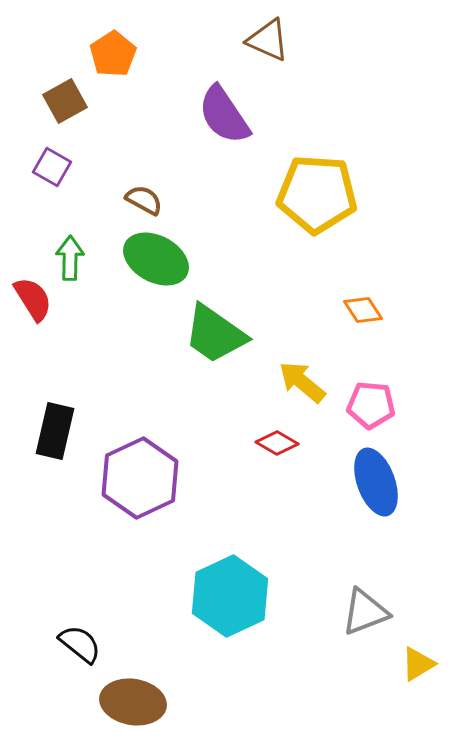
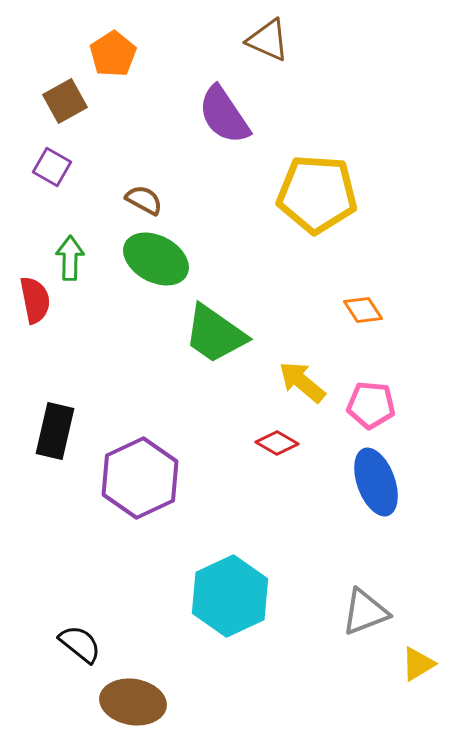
red semicircle: moved 2 px right, 1 px down; rotated 21 degrees clockwise
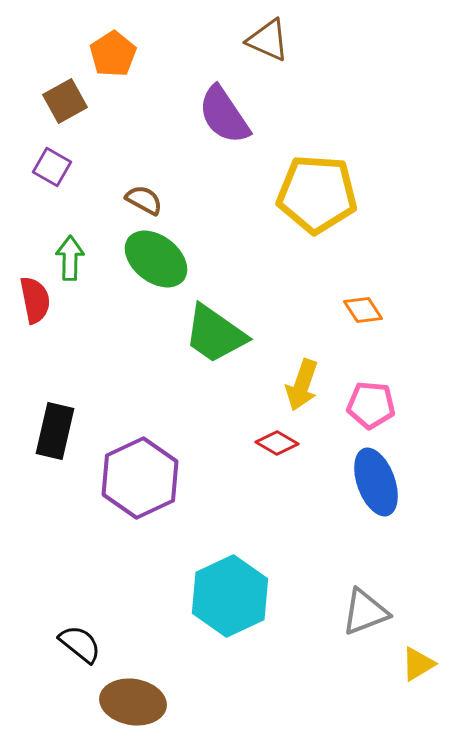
green ellipse: rotated 10 degrees clockwise
yellow arrow: moved 3 px down; rotated 111 degrees counterclockwise
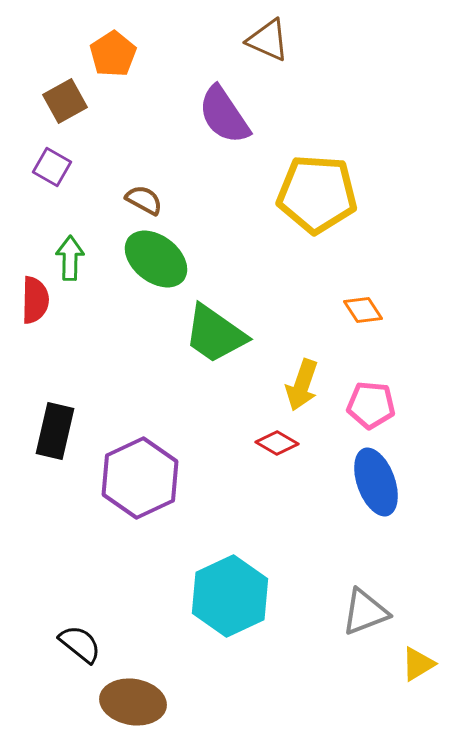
red semicircle: rotated 12 degrees clockwise
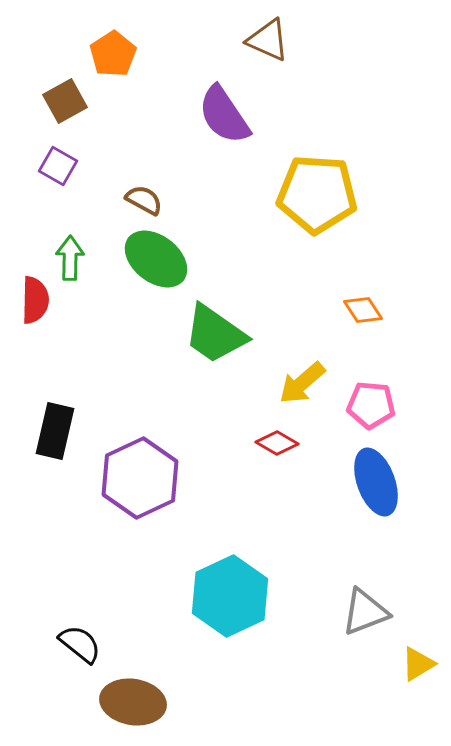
purple square: moved 6 px right, 1 px up
yellow arrow: moved 2 px up; rotated 30 degrees clockwise
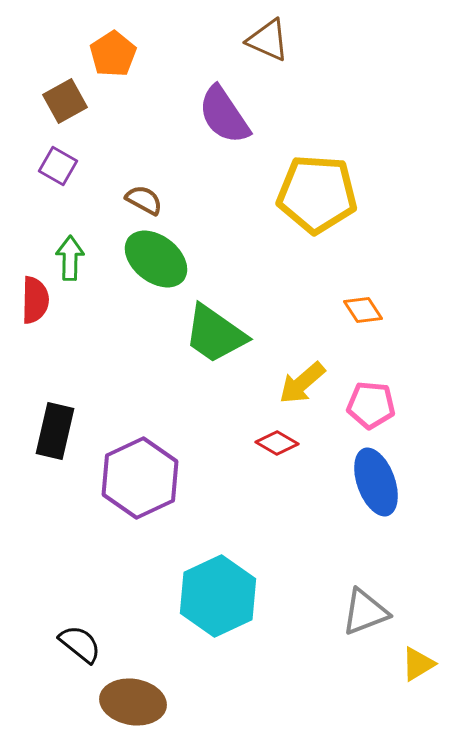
cyan hexagon: moved 12 px left
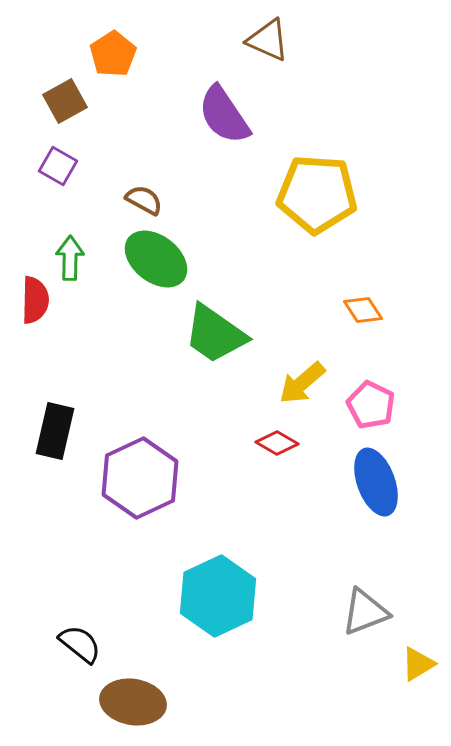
pink pentagon: rotated 21 degrees clockwise
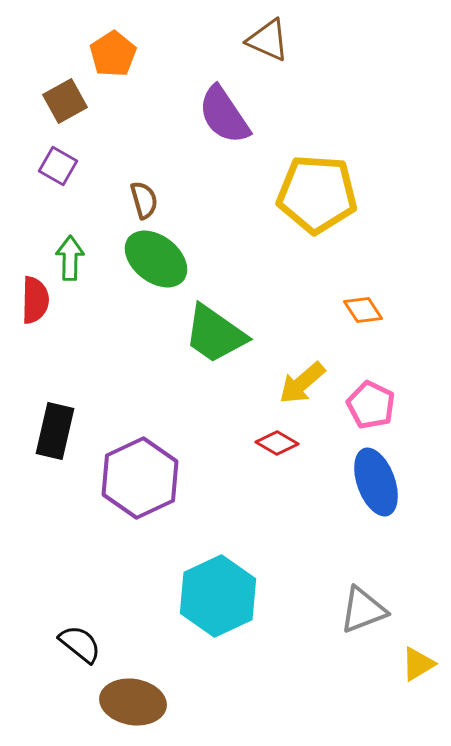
brown semicircle: rotated 45 degrees clockwise
gray triangle: moved 2 px left, 2 px up
